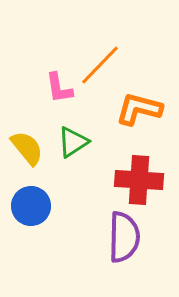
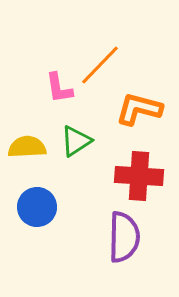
green triangle: moved 3 px right, 1 px up
yellow semicircle: moved 1 px up; rotated 54 degrees counterclockwise
red cross: moved 4 px up
blue circle: moved 6 px right, 1 px down
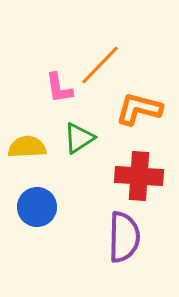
green triangle: moved 3 px right, 3 px up
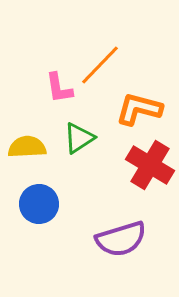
red cross: moved 11 px right, 11 px up; rotated 27 degrees clockwise
blue circle: moved 2 px right, 3 px up
purple semicircle: moved 3 px left, 2 px down; rotated 72 degrees clockwise
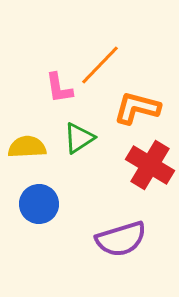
orange L-shape: moved 2 px left, 1 px up
